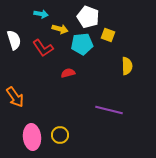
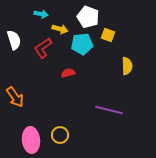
red L-shape: rotated 90 degrees clockwise
pink ellipse: moved 1 px left, 3 px down
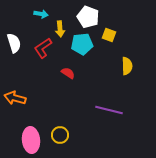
yellow arrow: rotated 70 degrees clockwise
yellow square: moved 1 px right
white semicircle: moved 3 px down
red semicircle: rotated 48 degrees clockwise
orange arrow: moved 1 px down; rotated 140 degrees clockwise
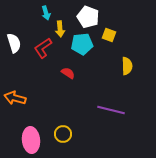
cyan arrow: moved 5 px right, 1 px up; rotated 64 degrees clockwise
purple line: moved 2 px right
yellow circle: moved 3 px right, 1 px up
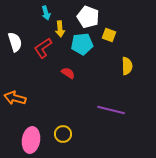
white semicircle: moved 1 px right, 1 px up
pink ellipse: rotated 15 degrees clockwise
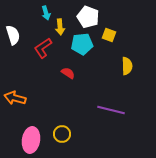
yellow arrow: moved 2 px up
white semicircle: moved 2 px left, 7 px up
yellow circle: moved 1 px left
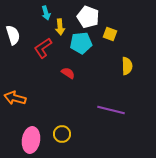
yellow square: moved 1 px right, 1 px up
cyan pentagon: moved 1 px left, 1 px up
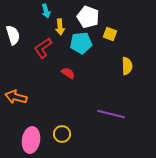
cyan arrow: moved 2 px up
orange arrow: moved 1 px right, 1 px up
purple line: moved 4 px down
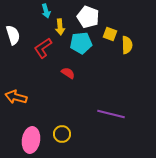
yellow semicircle: moved 21 px up
